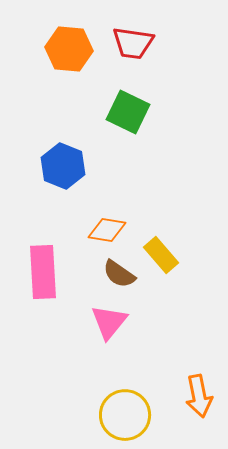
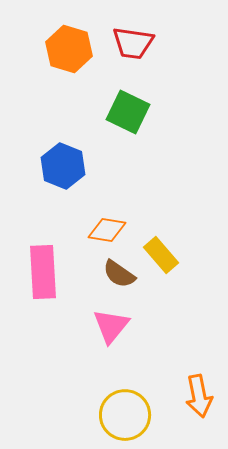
orange hexagon: rotated 12 degrees clockwise
pink triangle: moved 2 px right, 4 px down
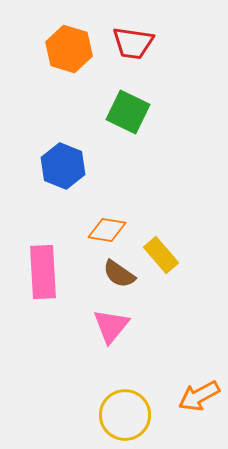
orange arrow: rotated 72 degrees clockwise
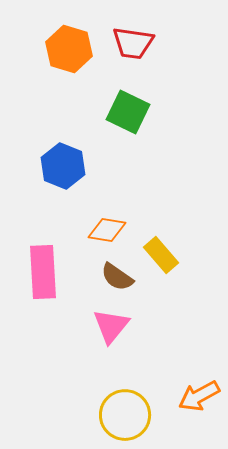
brown semicircle: moved 2 px left, 3 px down
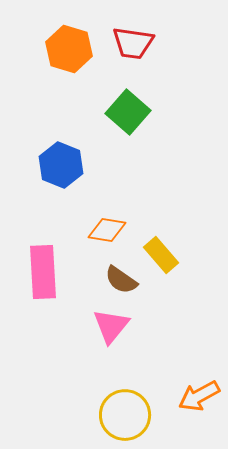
green square: rotated 15 degrees clockwise
blue hexagon: moved 2 px left, 1 px up
brown semicircle: moved 4 px right, 3 px down
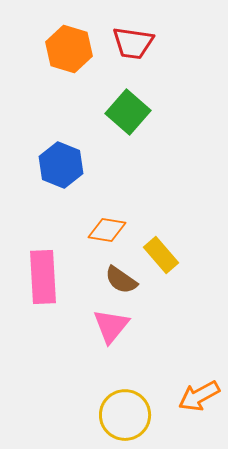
pink rectangle: moved 5 px down
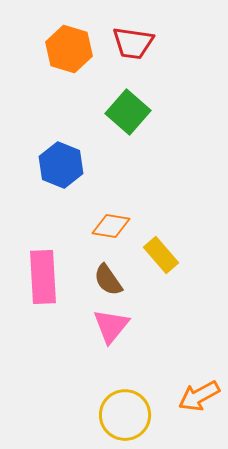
orange diamond: moved 4 px right, 4 px up
brown semicircle: moved 13 px left; rotated 20 degrees clockwise
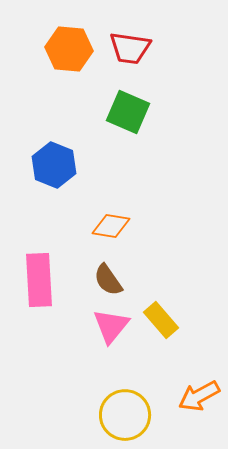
red trapezoid: moved 3 px left, 5 px down
orange hexagon: rotated 12 degrees counterclockwise
green square: rotated 18 degrees counterclockwise
blue hexagon: moved 7 px left
yellow rectangle: moved 65 px down
pink rectangle: moved 4 px left, 3 px down
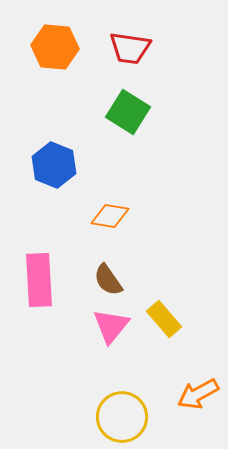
orange hexagon: moved 14 px left, 2 px up
green square: rotated 9 degrees clockwise
orange diamond: moved 1 px left, 10 px up
yellow rectangle: moved 3 px right, 1 px up
orange arrow: moved 1 px left, 2 px up
yellow circle: moved 3 px left, 2 px down
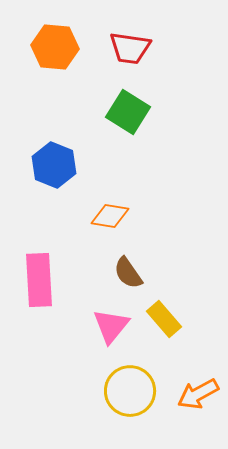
brown semicircle: moved 20 px right, 7 px up
yellow circle: moved 8 px right, 26 px up
